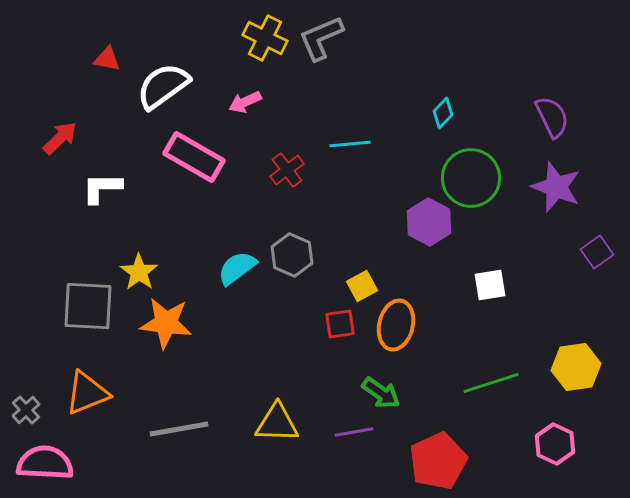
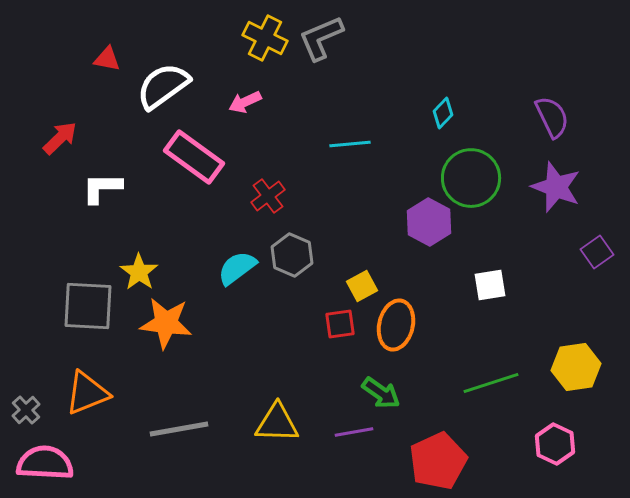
pink rectangle: rotated 6 degrees clockwise
red cross: moved 19 px left, 26 px down
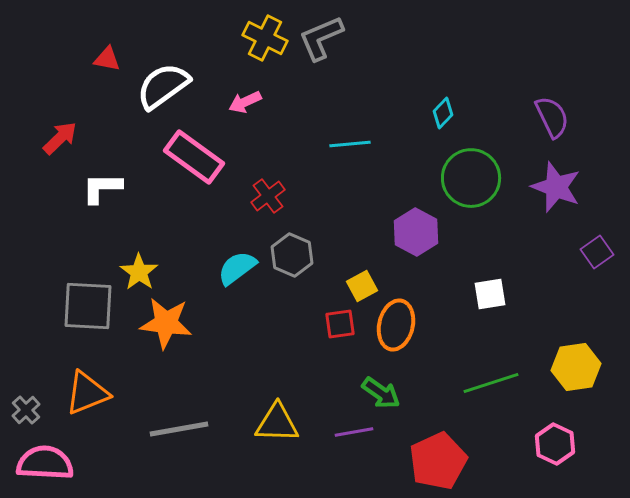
purple hexagon: moved 13 px left, 10 px down
white square: moved 9 px down
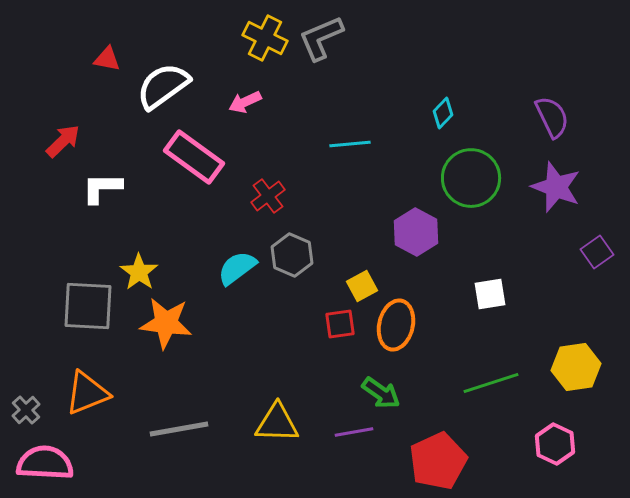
red arrow: moved 3 px right, 3 px down
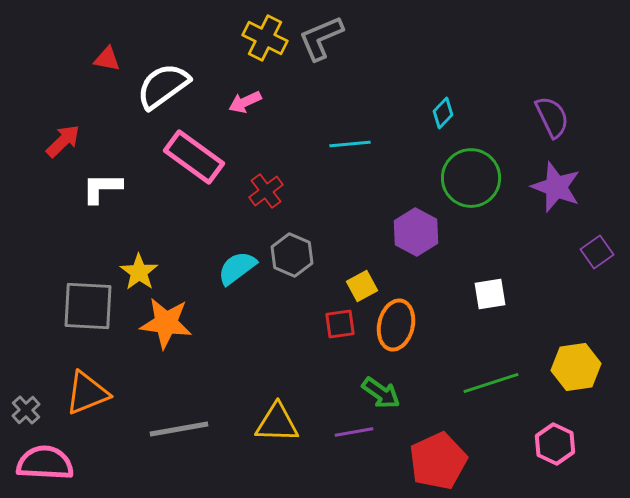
red cross: moved 2 px left, 5 px up
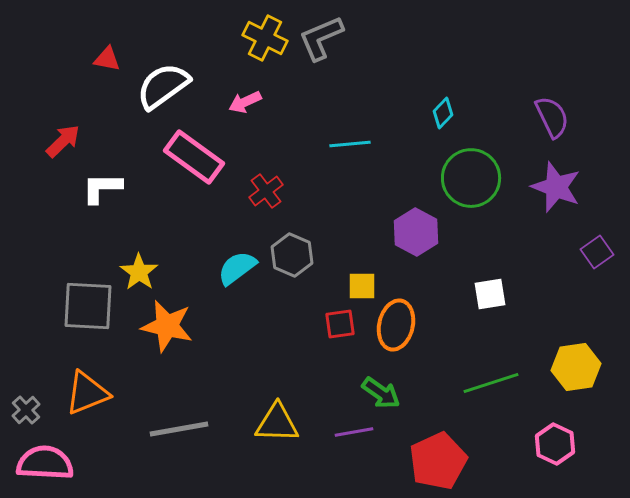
yellow square: rotated 28 degrees clockwise
orange star: moved 1 px right, 3 px down; rotated 6 degrees clockwise
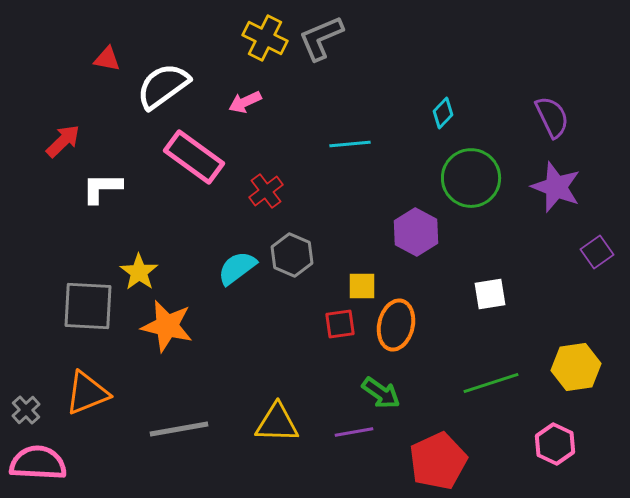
pink semicircle: moved 7 px left
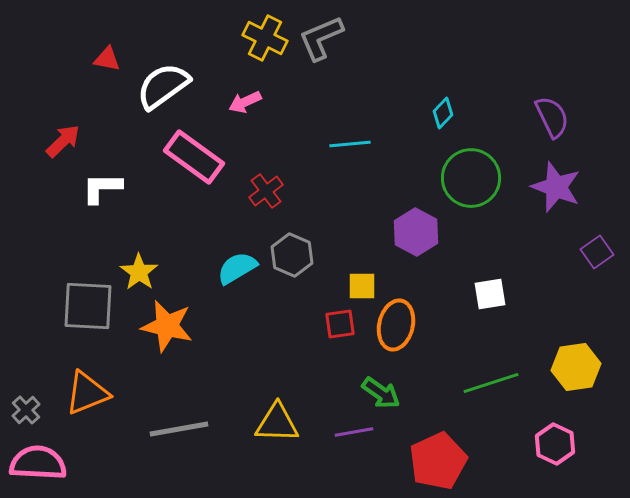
cyan semicircle: rotated 6 degrees clockwise
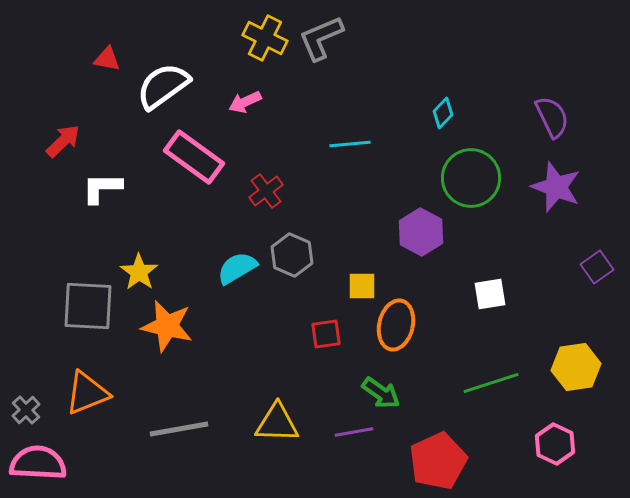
purple hexagon: moved 5 px right
purple square: moved 15 px down
red square: moved 14 px left, 10 px down
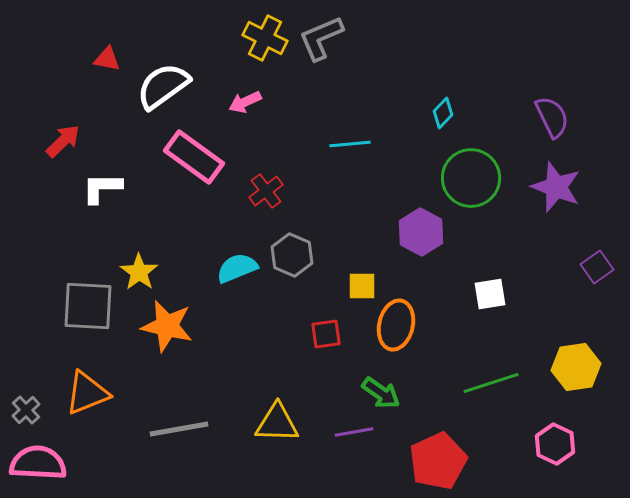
cyan semicircle: rotated 9 degrees clockwise
